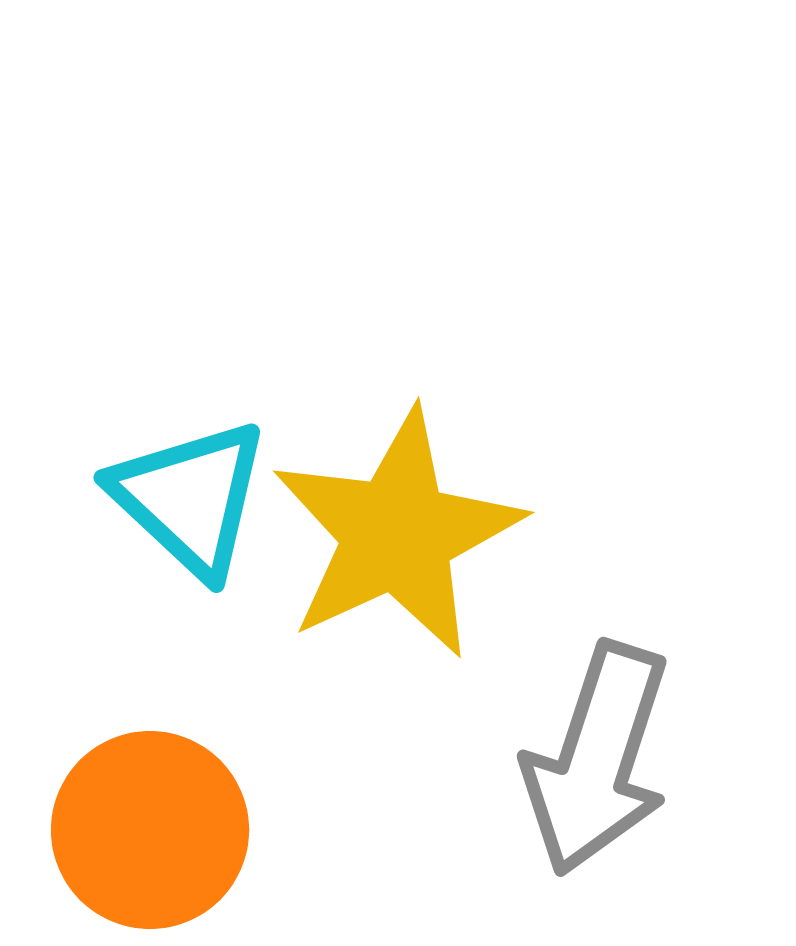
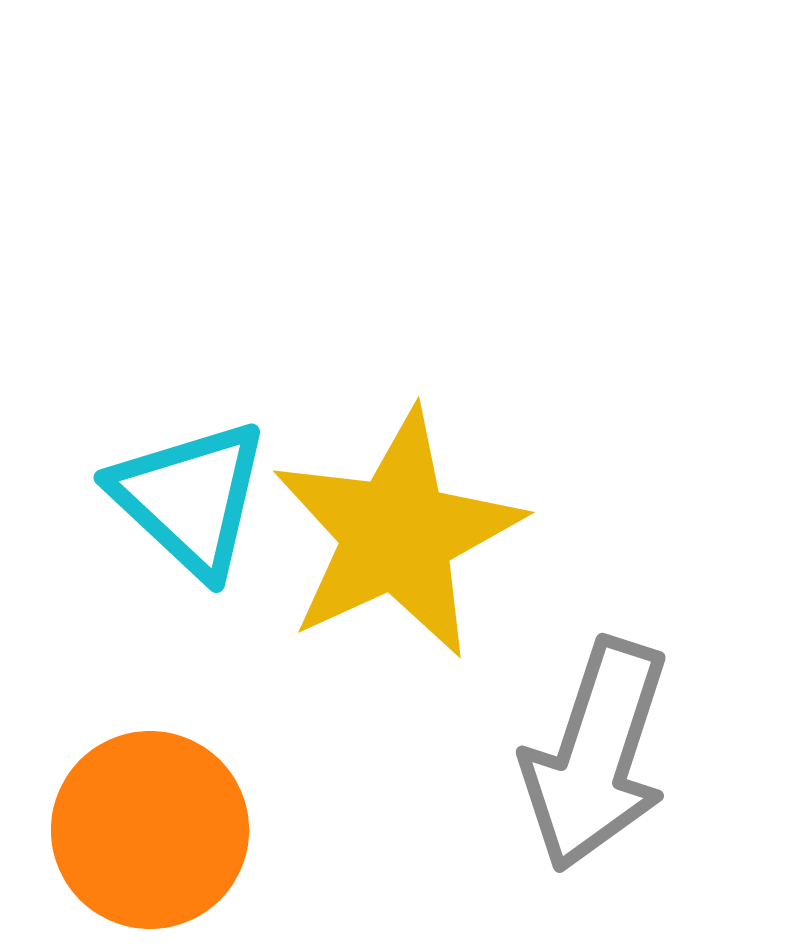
gray arrow: moved 1 px left, 4 px up
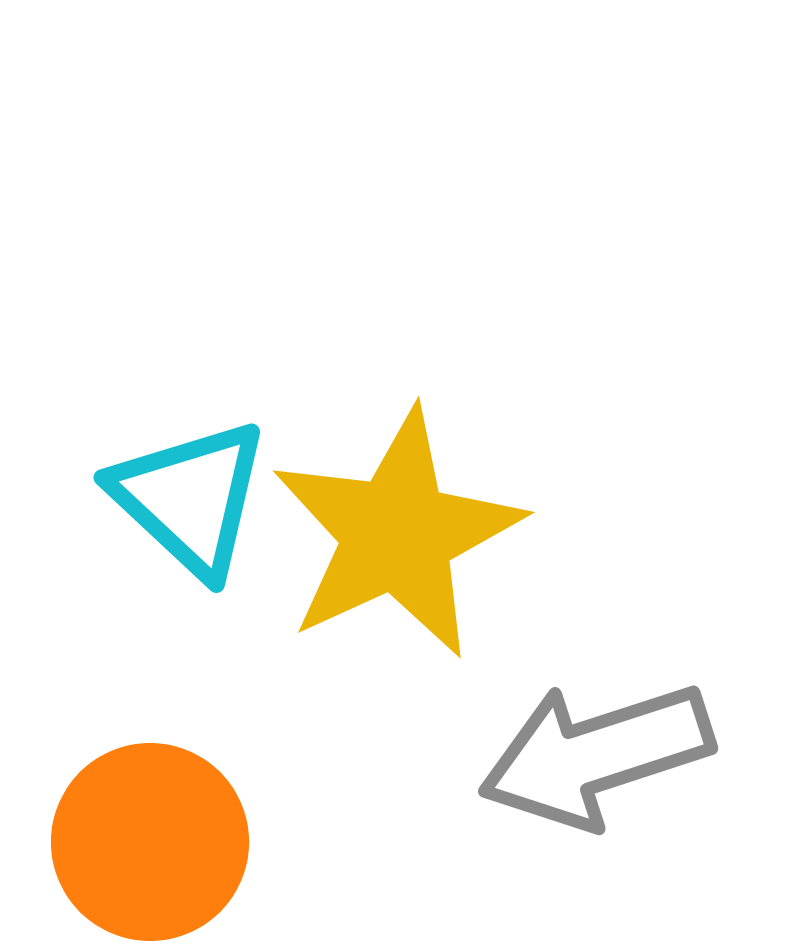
gray arrow: rotated 54 degrees clockwise
orange circle: moved 12 px down
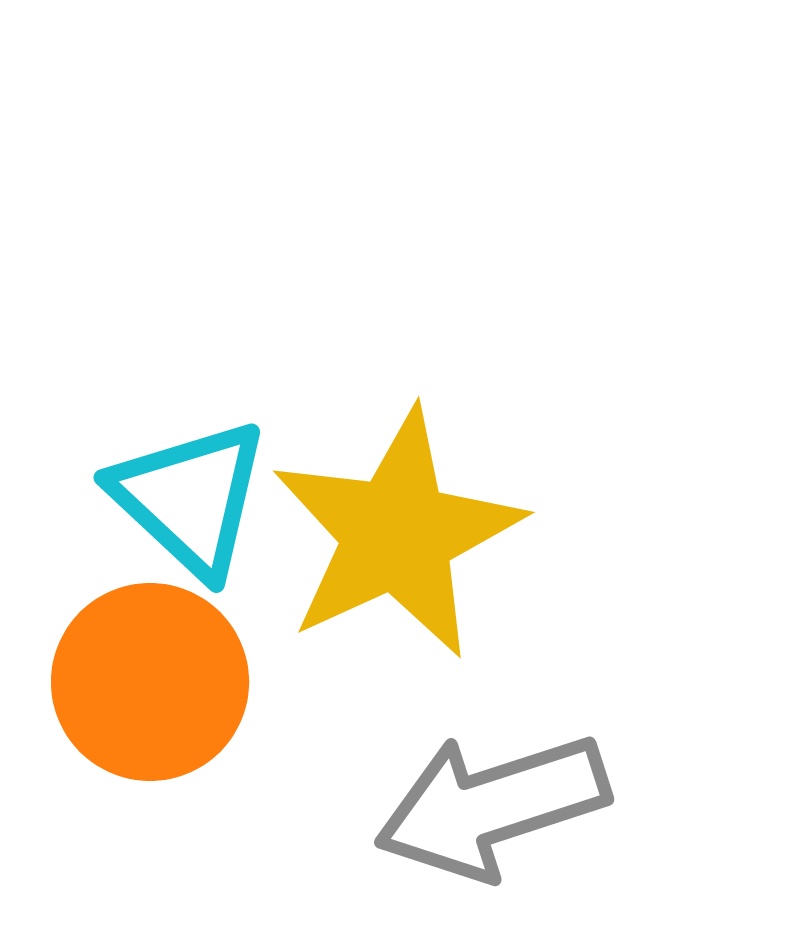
gray arrow: moved 104 px left, 51 px down
orange circle: moved 160 px up
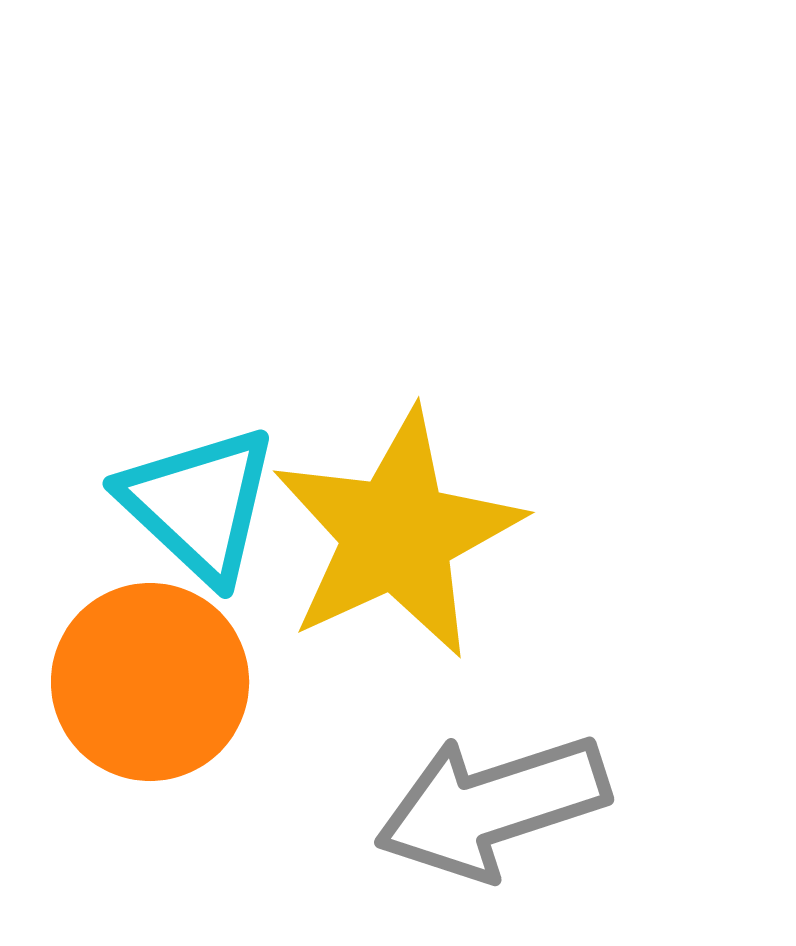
cyan triangle: moved 9 px right, 6 px down
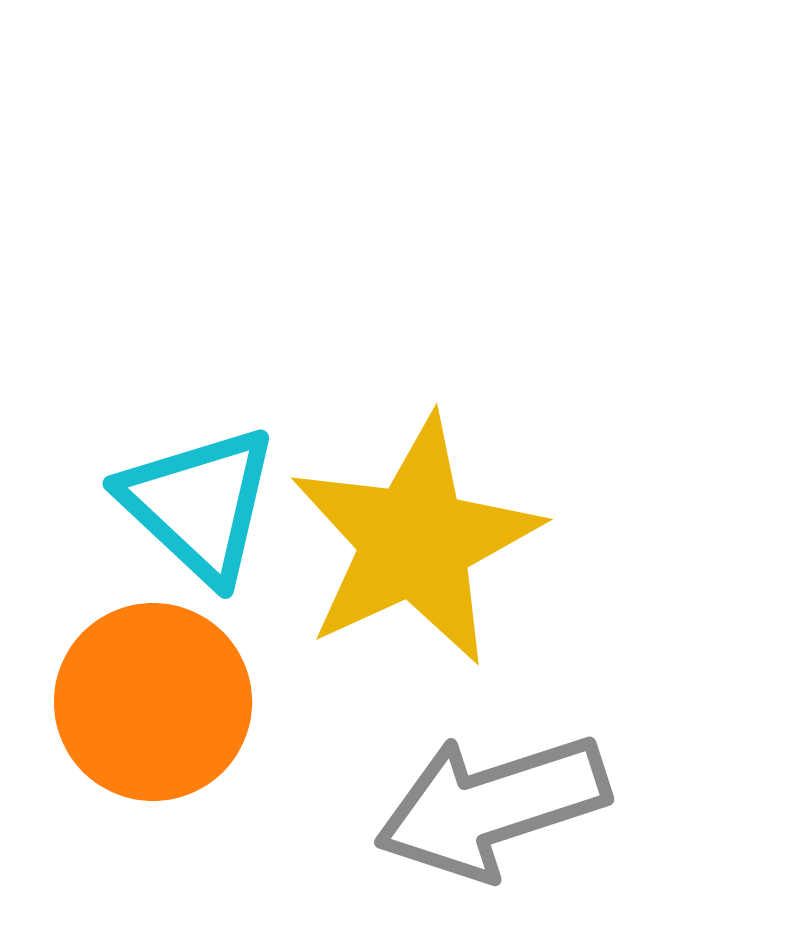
yellow star: moved 18 px right, 7 px down
orange circle: moved 3 px right, 20 px down
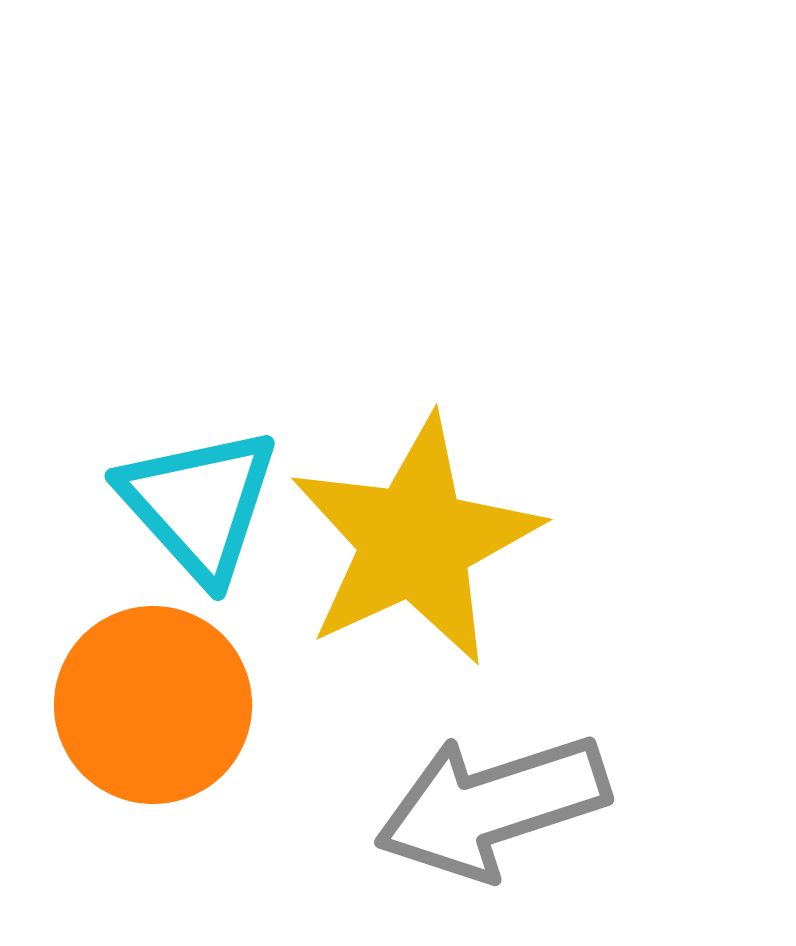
cyan triangle: rotated 5 degrees clockwise
orange circle: moved 3 px down
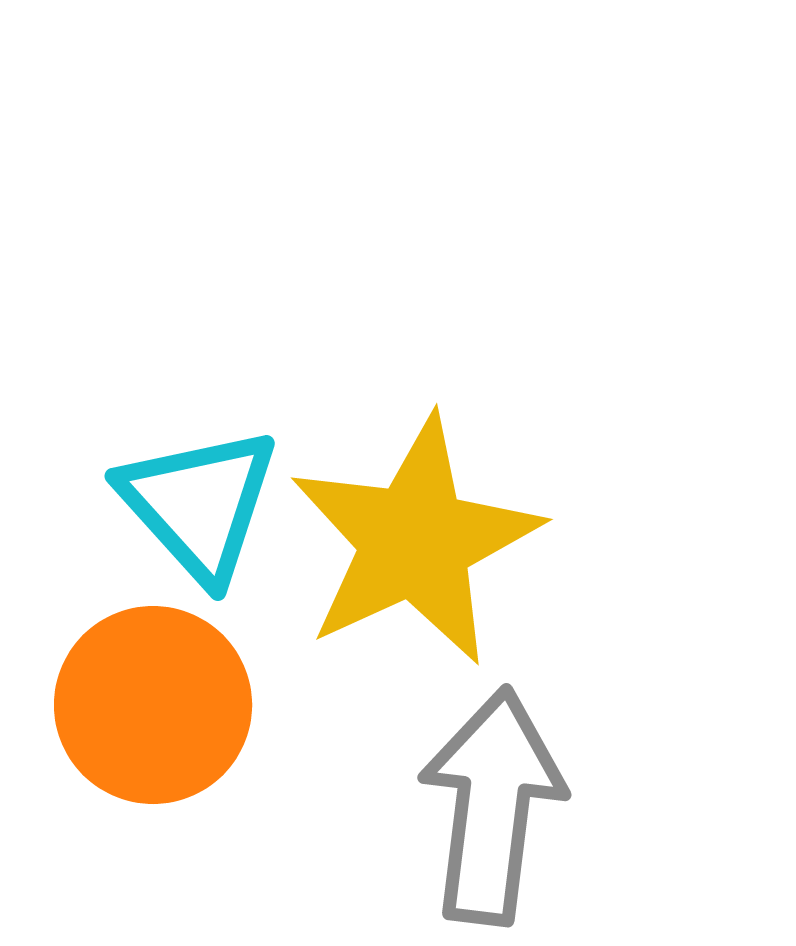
gray arrow: rotated 115 degrees clockwise
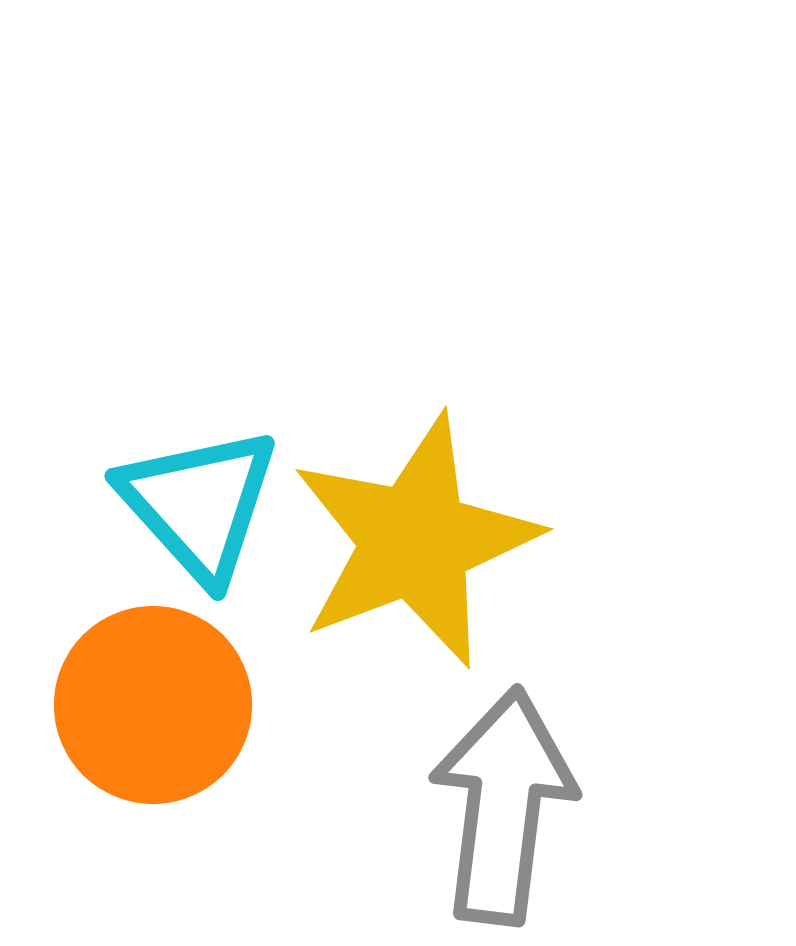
yellow star: rotated 4 degrees clockwise
gray arrow: moved 11 px right
